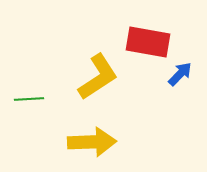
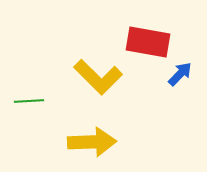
yellow L-shape: rotated 78 degrees clockwise
green line: moved 2 px down
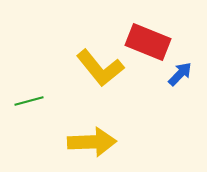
red rectangle: rotated 12 degrees clockwise
yellow L-shape: moved 2 px right, 9 px up; rotated 6 degrees clockwise
green line: rotated 12 degrees counterclockwise
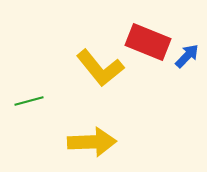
blue arrow: moved 7 px right, 18 px up
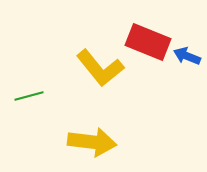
blue arrow: rotated 112 degrees counterclockwise
green line: moved 5 px up
yellow arrow: rotated 9 degrees clockwise
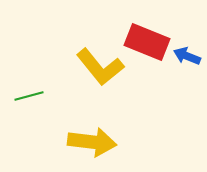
red rectangle: moved 1 px left
yellow L-shape: moved 1 px up
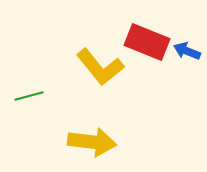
blue arrow: moved 5 px up
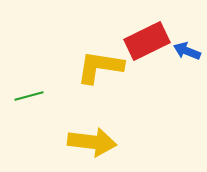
red rectangle: moved 1 px up; rotated 48 degrees counterclockwise
yellow L-shape: rotated 138 degrees clockwise
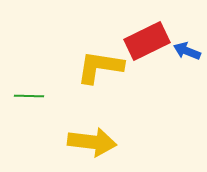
green line: rotated 16 degrees clockwise
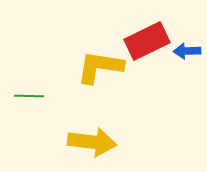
blue arrow: rotated 24 degrees counterclockwise
